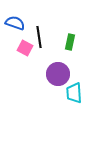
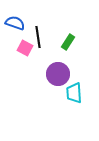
black line: moved 1 px left
green rectangle: moved 2 px left; rotated 21 degrees clockwise
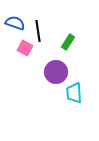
black line: moved 6 px up
purple circle: moved 2 px left, 2 px up
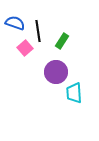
green rectangle: moved 6 px left, 1 px up
pink square: rotated 21 degrees clockwise
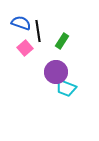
blue semicircle: moved 6 px right
cyan trapezoid: moved 8 px left, 5 px up; rotated 65 degrees counterclockwise
